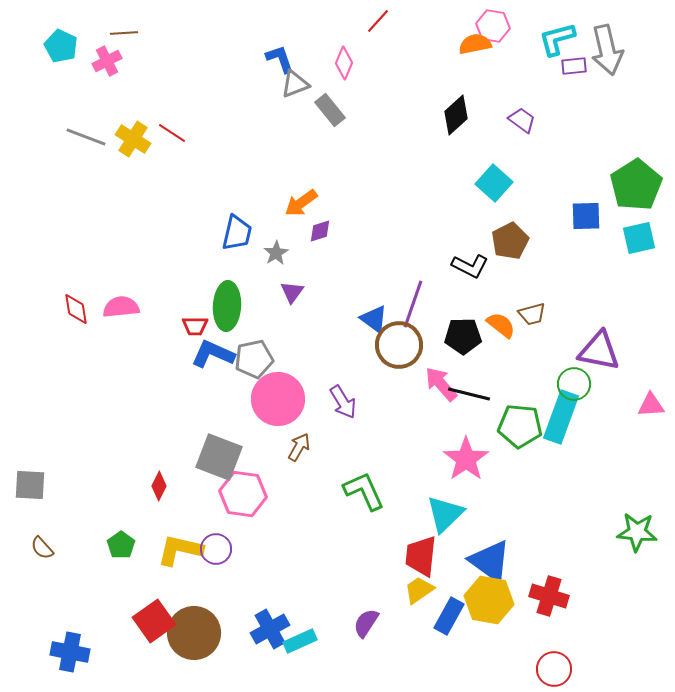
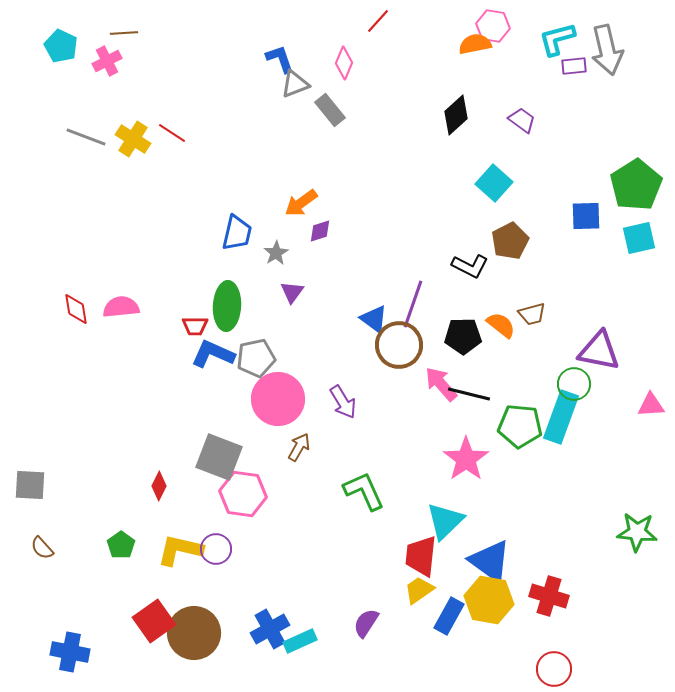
gray pentagon at (254, 359): moved 2 px right, 1 px up
cyan triangle at (445, 514): moved 7 px down
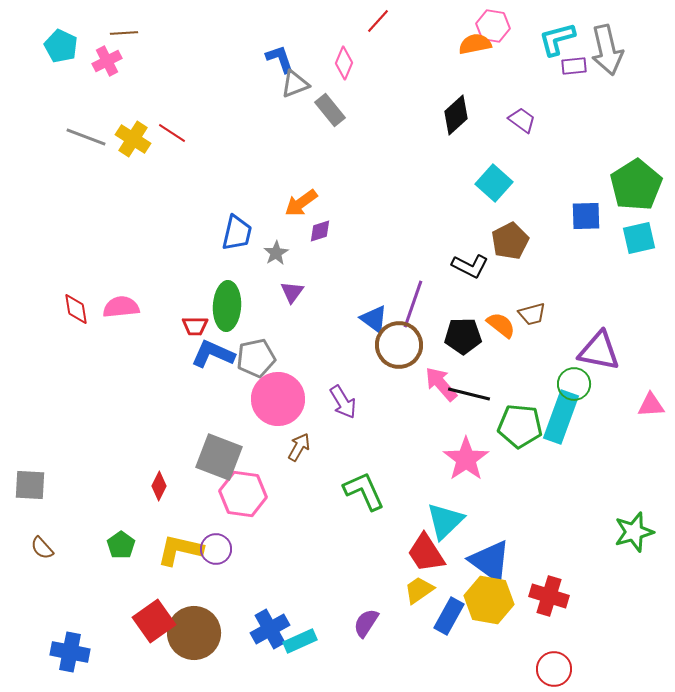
green star at (637, 532): moved 3 px left; rotated 21 degrees counterclockwise
red trapezoid at (421, 556): moved 5 px right, 3 px up; rotated 39 degrees counterclockwise
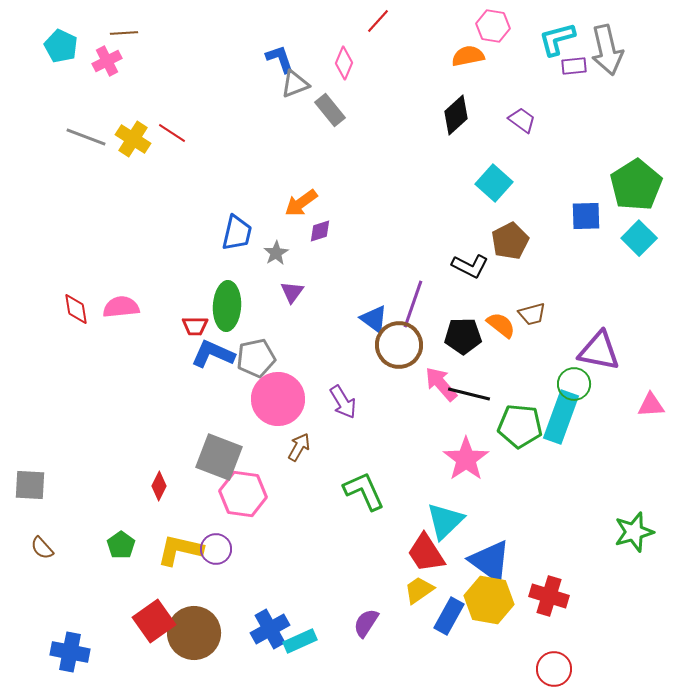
orange semicircle at (475, 44): moved 7 px left, 12 px down
cyan square at (639, 238): rotated 32 degrees counterclockwise
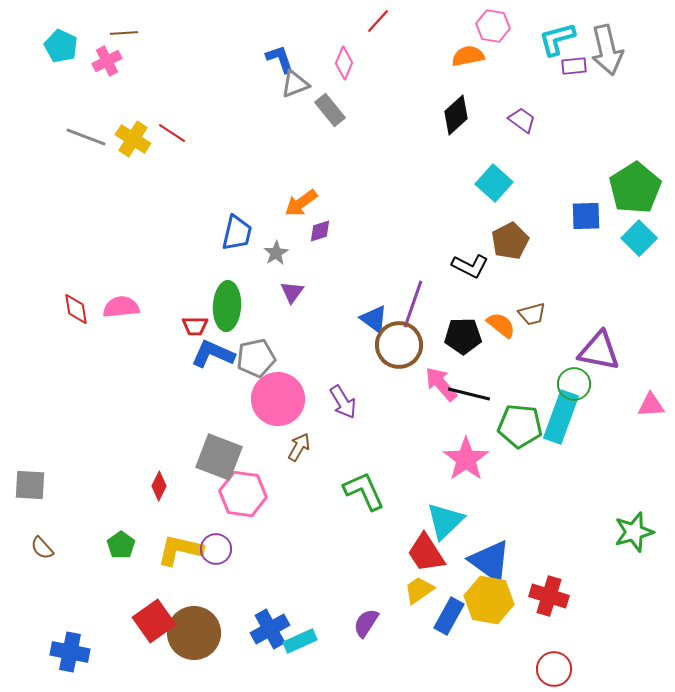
green pentagon at (636, 185): moved 1 px left, 3 px down
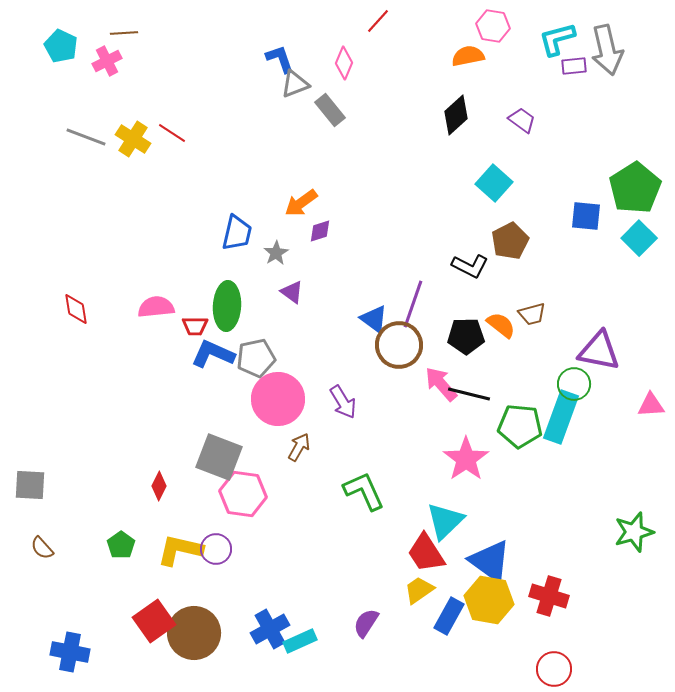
blue square at (586, 216): rotated 8 degrees clockwise
purple triangle at (292, 292): rotated 30 degrees counterclockwise
pink semicircle at (121, 307): moved 35 px right
black pentagon at (463, 336): moved 3 px right
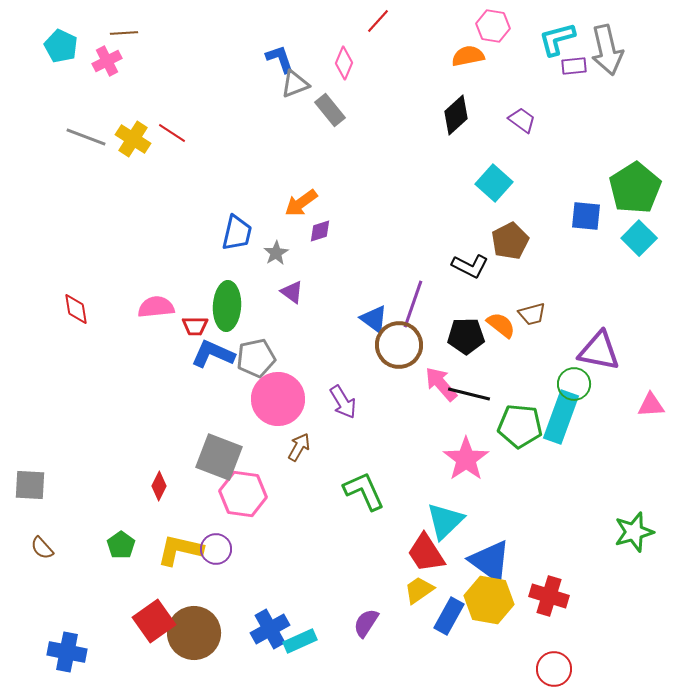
blue cross at (70, 652): moved 3 px left
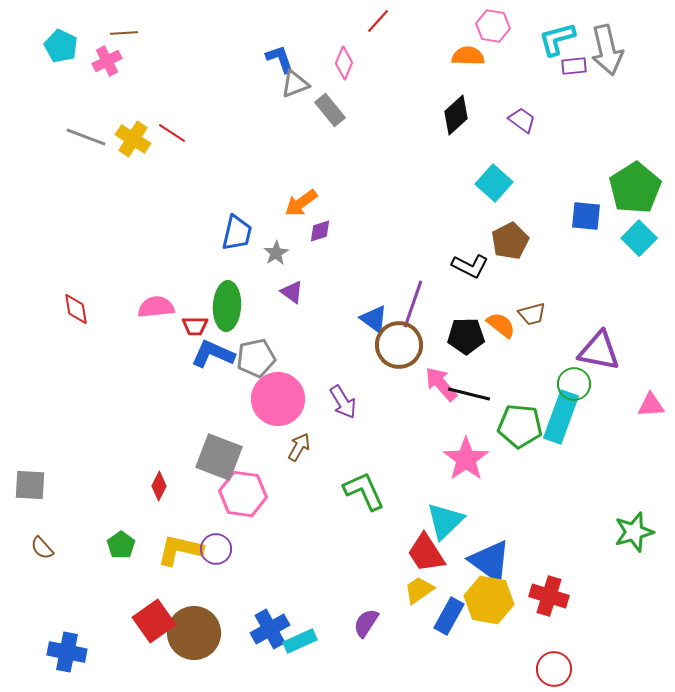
orange semicircle at (468, 56): rotated 12 degrees clockwise
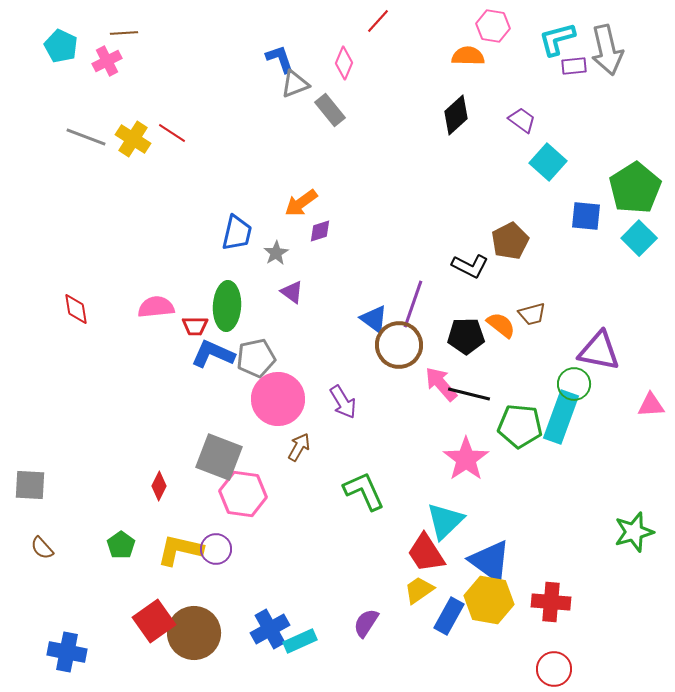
cyan square at (494, 183): moved 54 px right, 21 px up
red cross at (549, 596): moved 2 px right, 6 px down; rotated 12 degrees counterclockwise
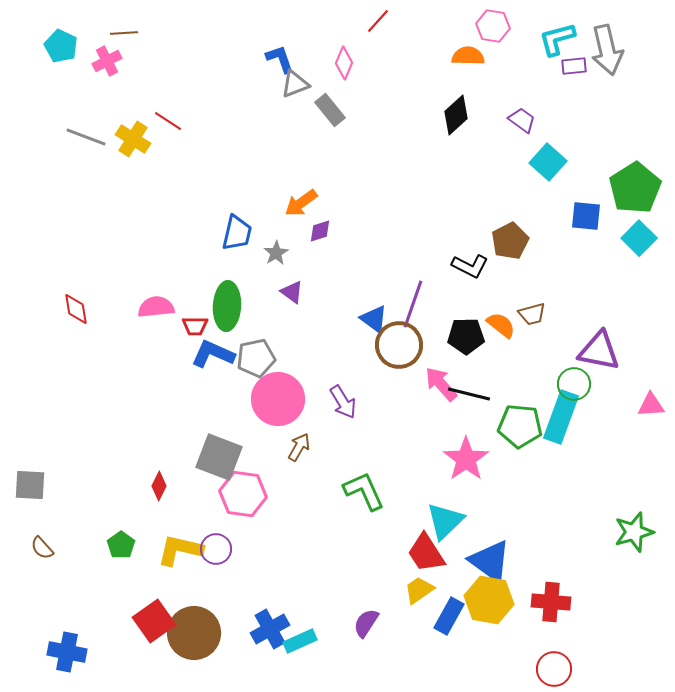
red line at (172, 133): moved 4 px left, 12 px up
